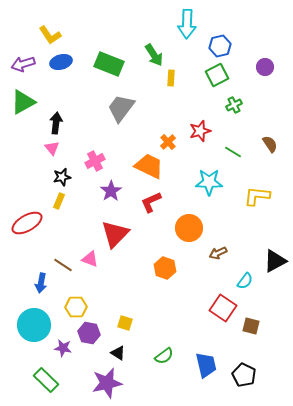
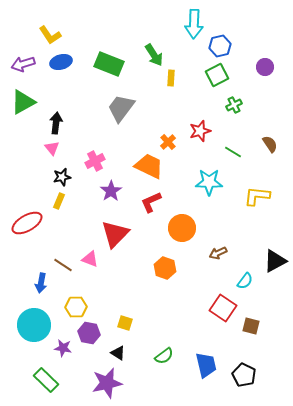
cyan arrow at (187, 24): moved 7 px right
orange circle at (189, 228): moved 7 px left
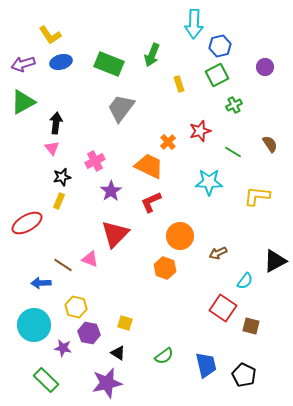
green arrow at (154, 55): moved 2 px left; rotated 55 degrees clockwise
yellow rectangle at (171, 78): moved 8 px right, 6 px down; rotated 21 degrees counterclockwise
orange circle at (182, 228): moved 2 px left, 8 px down
blue arrow at (41, 283): rotated 78 degrees clockwise
yellow hexagon at (76, 307): rotated 15 degrees clockwise
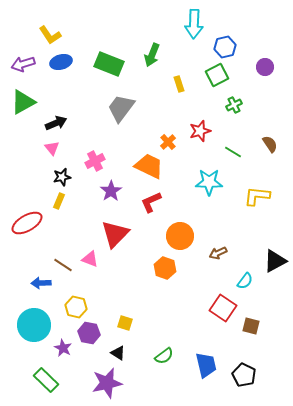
blue hexagon at (220, 46): moved 5 px right, 1 px down
black arrow at (56, 123): rotated 60 degrees clockwise
purple star at (63, 348): rotated 18 degrees clockwise
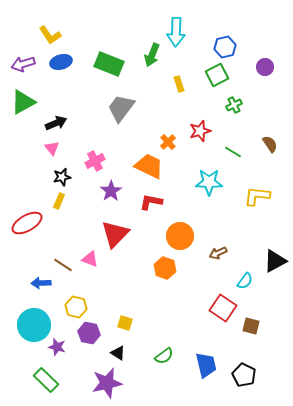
cyan arrow at (194, 24): moved 18 px left, 8 px down
red L-shape at (151, 202): rotated 35 degrees clockwise
purple star at (63, 348): moved 6 px left, 1 px up; rotated 12 degrees counterclockwise
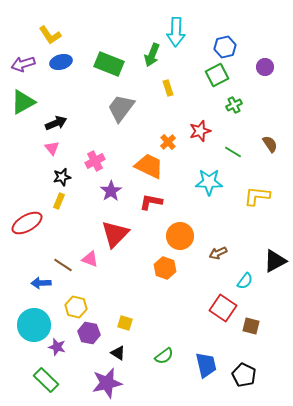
yellow rectangle at (179, 84): moved 11 px left, 4 px down
